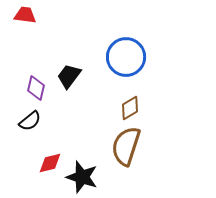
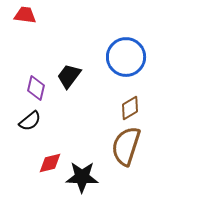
black star: rotated 16 degrees counterclockwise
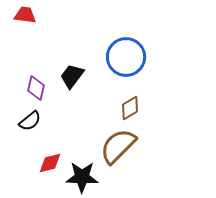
black trapezoid: moved 3 px right
brown semicircle: moved 8 px left; rotated 27 degrees clockwise
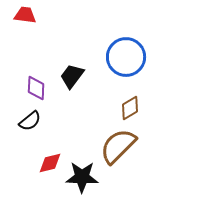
purple diamond: rotated 10 degrees counterclockwise
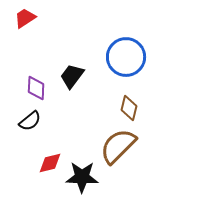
red trapezoid: moved 3 px down; rotated 40 degrees counterclockwise
brown diamond: moved 1 px left; rotated 45 degrees counterclockwise
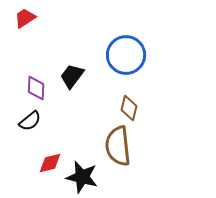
blue circle: moved 2 px up
brown semicircle: rotated 51 degrees counterclockwise
black star: rotated 12 degrees clockwise
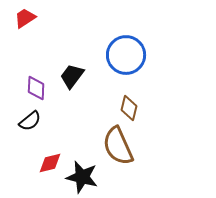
brown semicircle: rotated 18 degrees counterclockwise
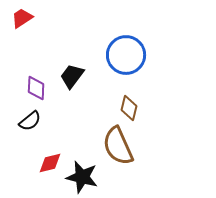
red trapezoid: moved 3 px left
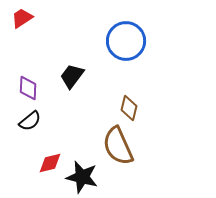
blue circle: moved 14 px up
purple diamond: moved 8 px left
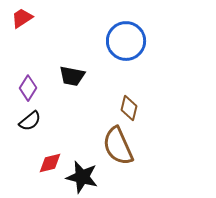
black trapezoid: rotated 116 degrees counterclockwise
purple diamond: rotated 30 degrees clockwise
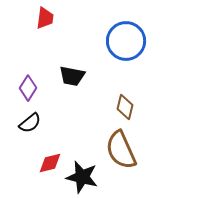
red trapezoid: moved 23 px right; rotated 130 degrees clockwise
brown diamond: moved 4 px left, 1 px up
black semicircle: moved 2 px down
brown semicircle: moved 3 px right, 4 px down
